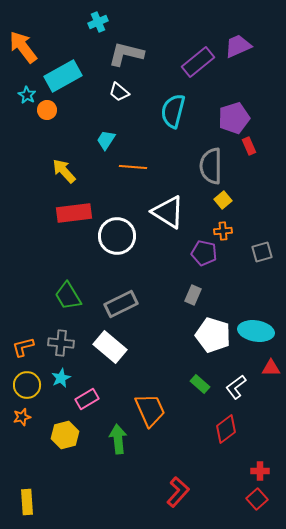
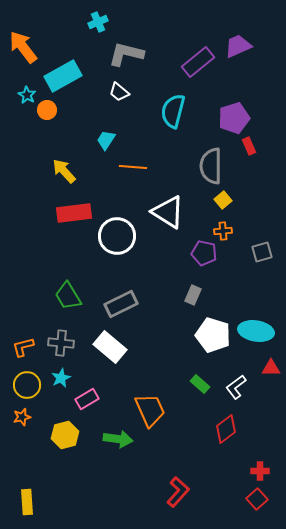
green arrow at (118, 439): rotated 104 degrees clockwise
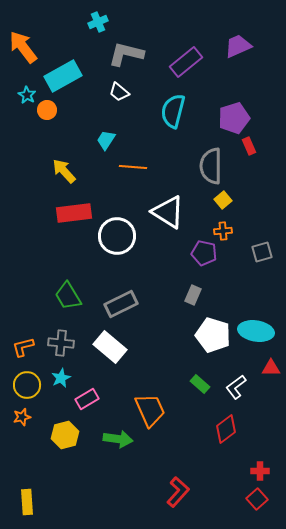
purple rectangle at (198, 62): moved 12 px left
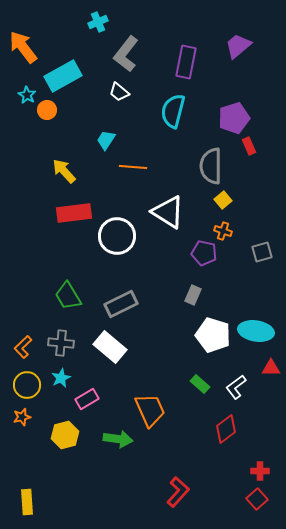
purple trapezoid at (238, 46): rotated 16 degrees counterclockwise
gray L-shape at (126, 54): rotated 66 degrees counterclockwise
purple rectangle at (186, 62): rotated 40 degrees counterclockwise
orange cross at (223, 231): rotated 24 degrees clockwise
orange L-shape at (23, 347): rotated 30 degrees counterclockwise
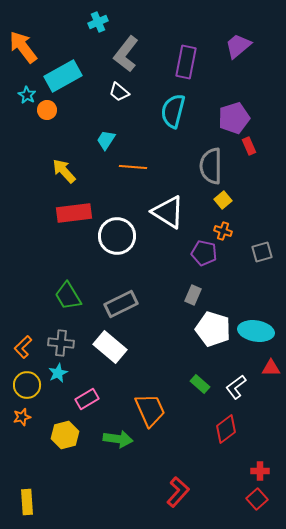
white pentagon at (213, 335): moved 6 px up
cyan star at (61, 378): moved 3 px left, 5 px up
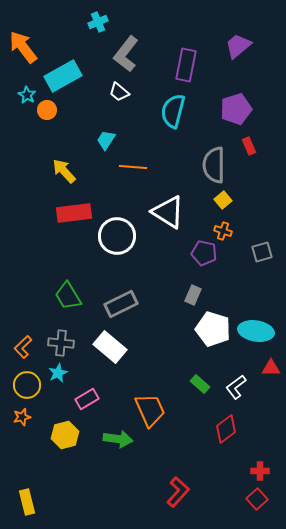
purple rectangle at (186, 62): moved 3 px down
purple pentagon at (234, 118): moved 2 px right, 9 px up
gray semicircle at (211, 166): moved 3 px right, 1 px up
yellow rectangle at (27, 502): rotated 10 degrees counterclockwise
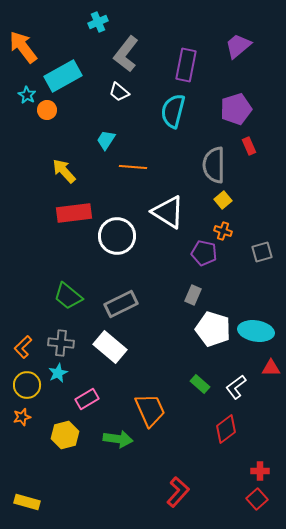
green trapezoid at (68, 296): rotated 20 degrees counterclockwise
yellow rectangle at (27, 502): rotated 60 degrees counterclockwise
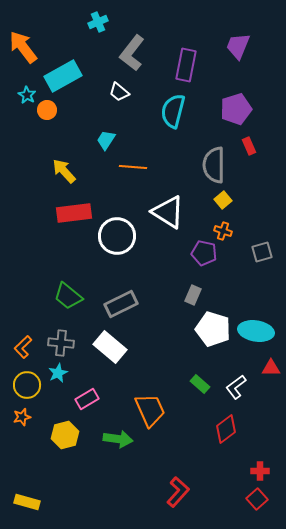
purple trapezoid at (238, 46): rotated 28 degrees counterclockwise
gray L-shape at (126, 54): moved 6 px right, 1 px up
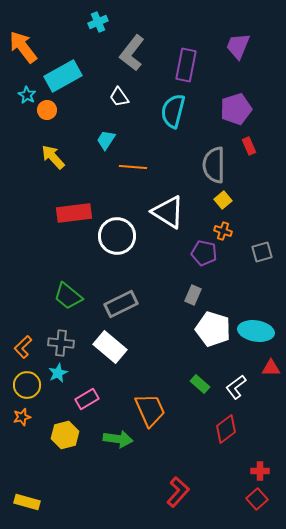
white trapezoid at (119, 92): moved 5 px down; rotated 15 degrees clockwise
yellow arrow at (64, 171): moved 11 px left, 14 px up
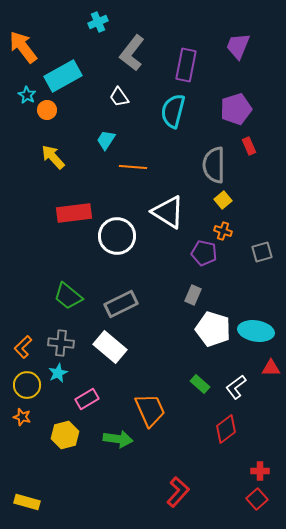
orange star at (22, 417): rotated 30 degrees clockwise
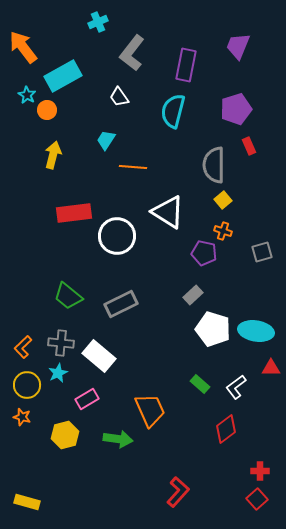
yellow arrow at (53, 157): moved 2 px up; rotated 56 degrees clockwise
gray rectangle at (193, 295): rotated 24 degrees clockwise
white rectangle at (110, 347): moved 11 px left, 9 px down
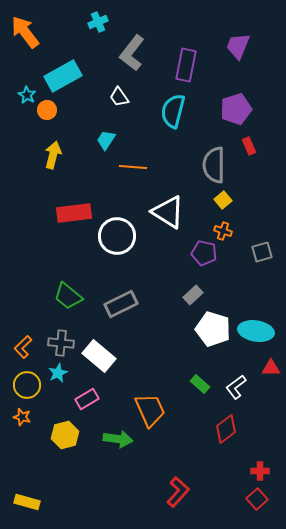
orange arrow at (23, 47): moved 2 px right, 15 px up
